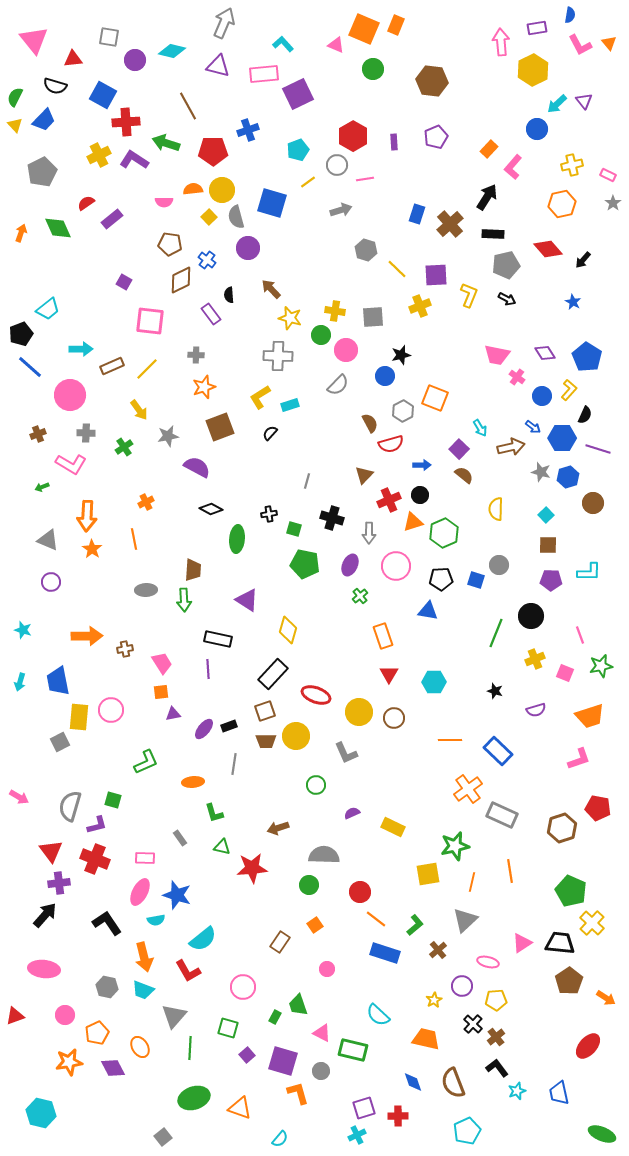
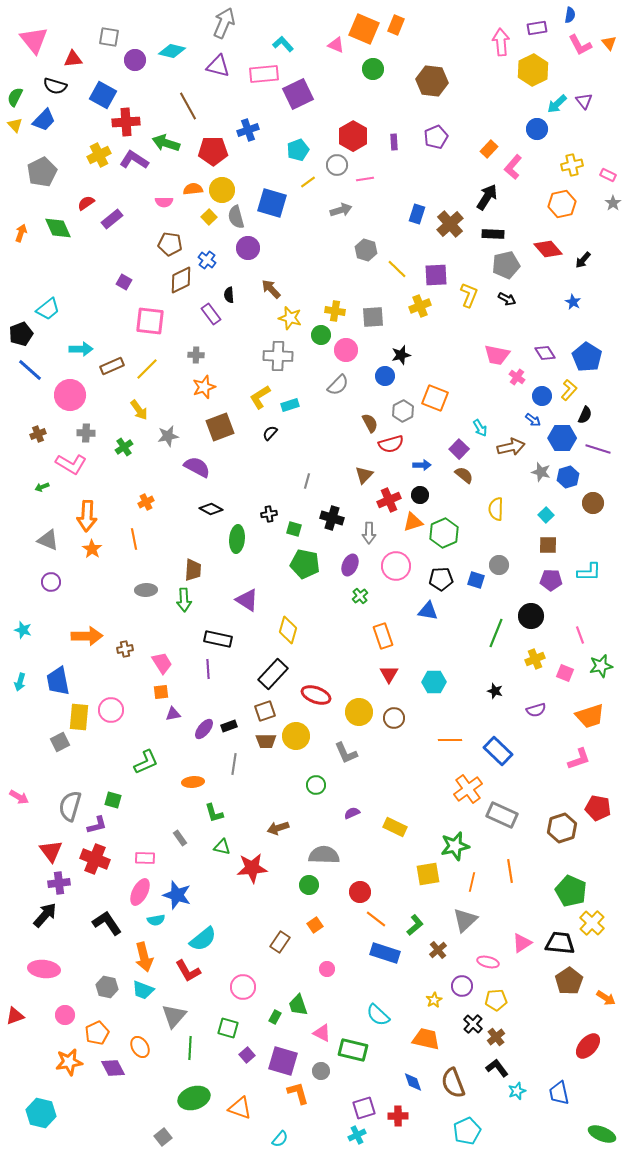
blue line at (30, 367): moved 3 px down
blue arrow at (533, 427): moved 7 px up
yellow rectangle at (393, 827): moved 2 px right
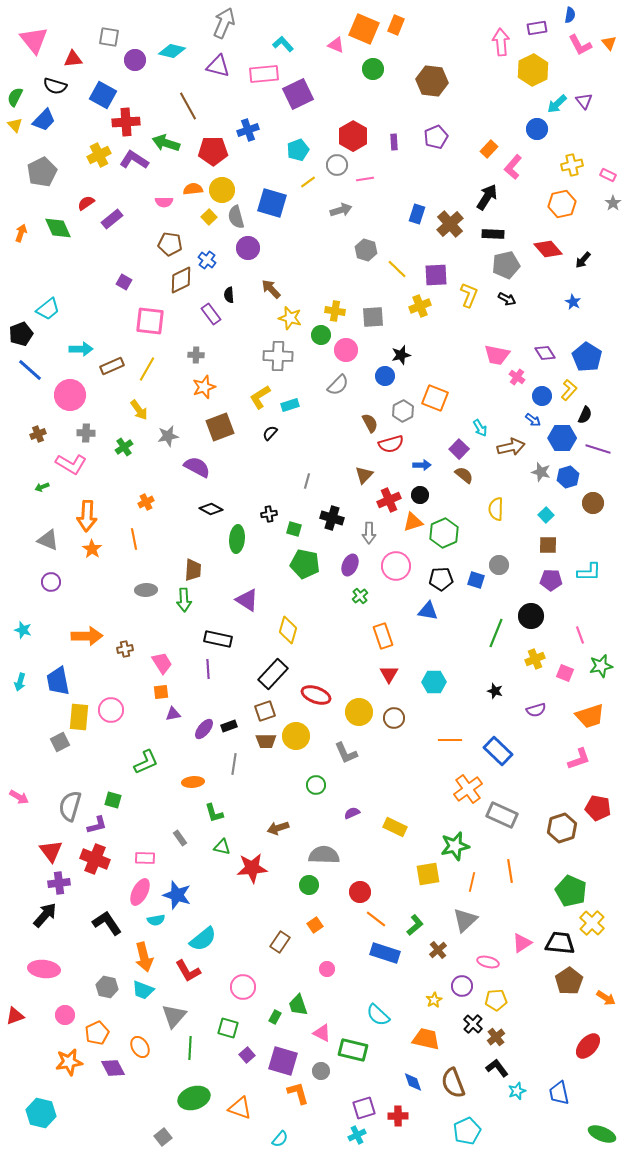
yellow line at (147, 369): rotated 15 degrees counterclockwise
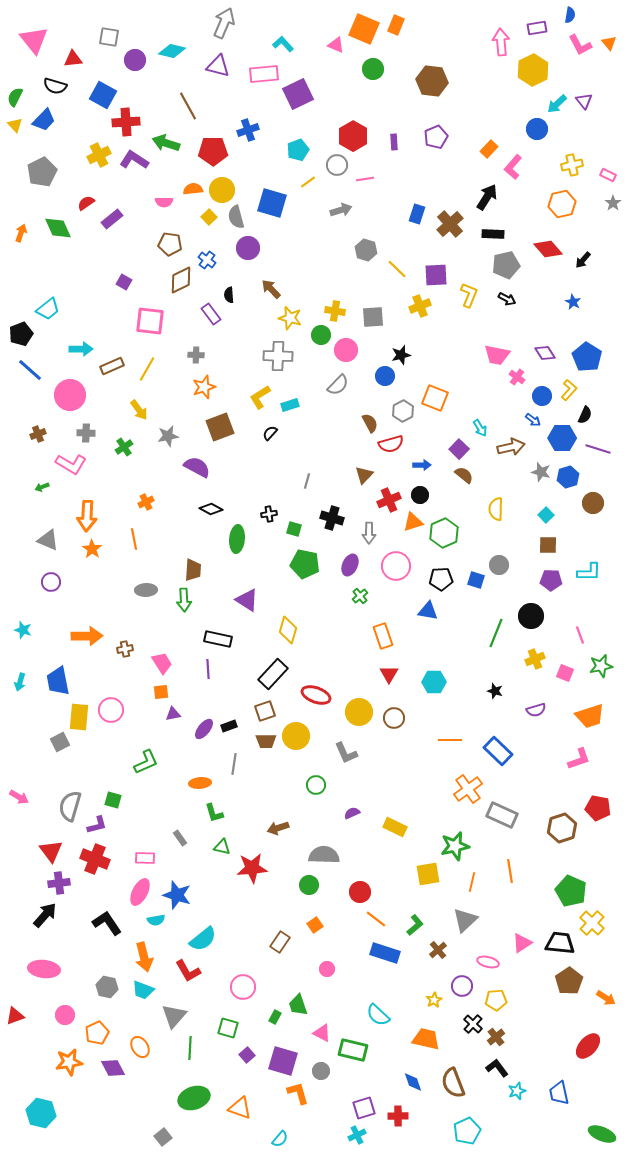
orange ellipse at (193, 782): moved 7 px right, 1 px down
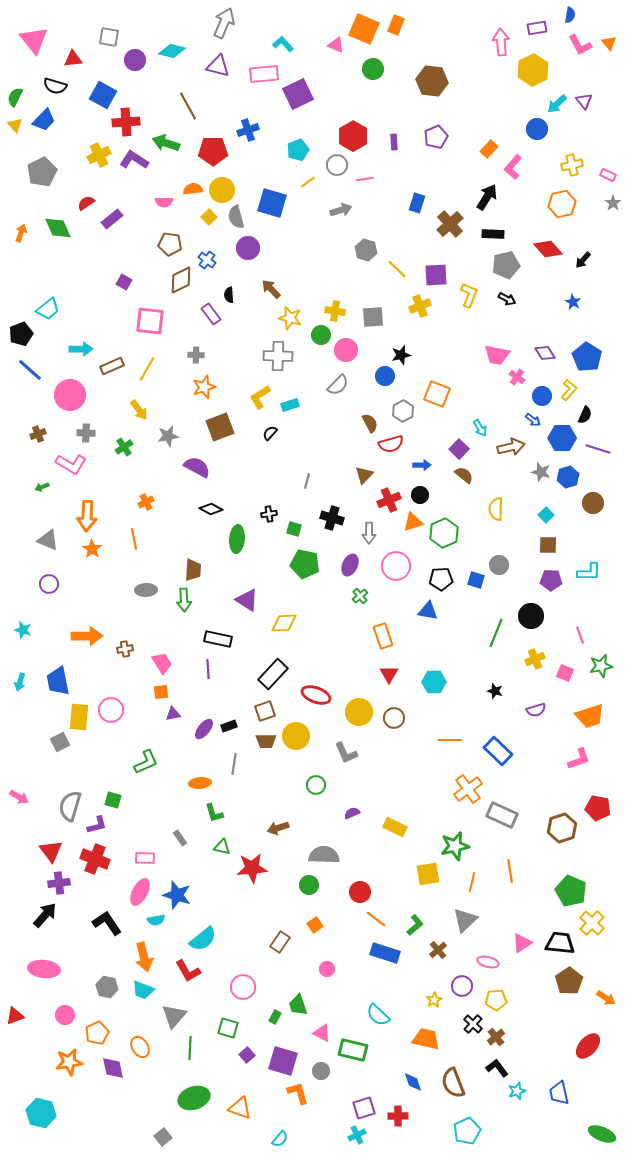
blue rectangle at (417, 214): moved 11 px up
orange square at (435, 398): moved 2 px right, 4 px up
purple circle at (51, 582): moved 2 px left, 2 px down
yellow diamond at (288, 630): moved 4 px left, 7 px up; rotated 72 degrees clockwise
purple diamond at (113, 1068): rotated 15 degrees clockwise
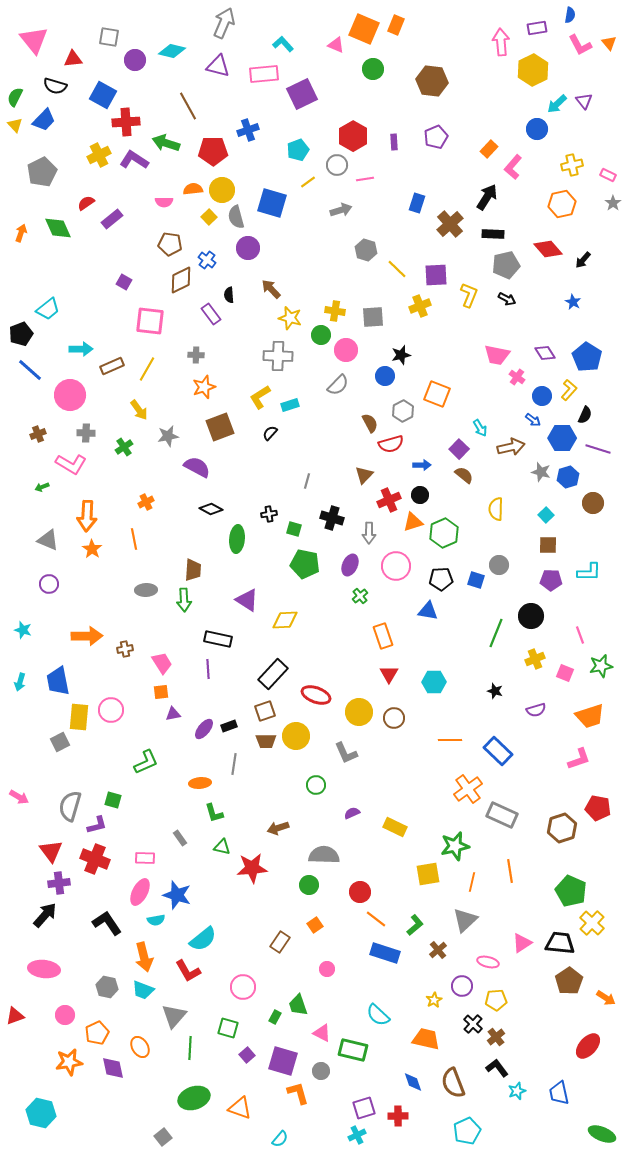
purple square at (298, 94): moved 4 px right
yellow diamond at (284, 623): moved 1 px right, 3 px up
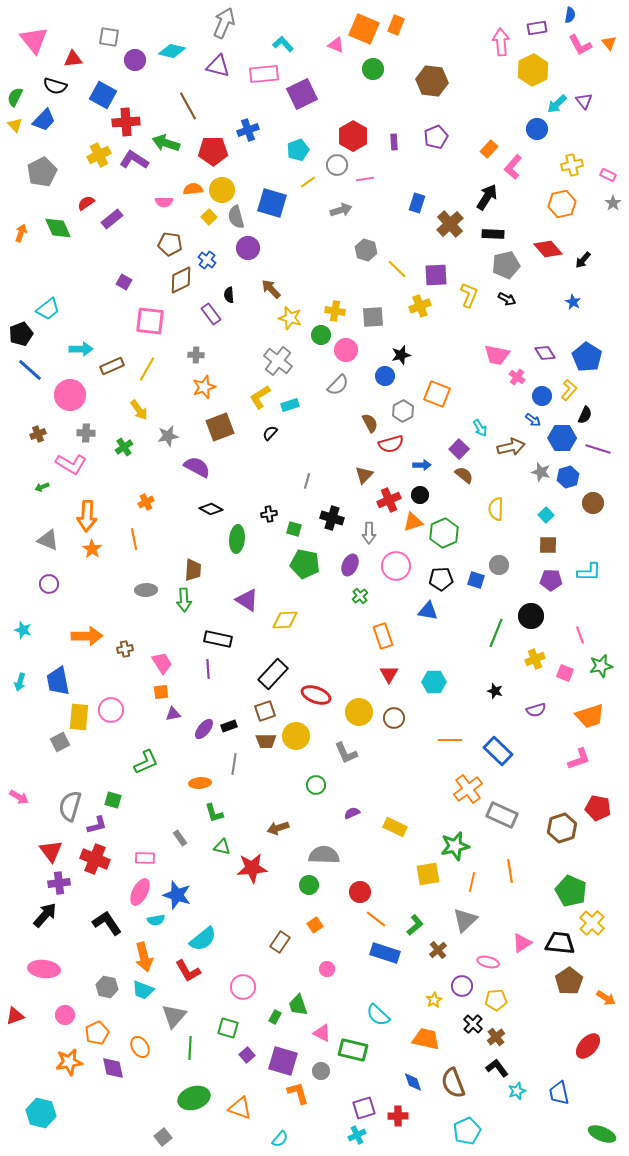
gray cross at (278, 356): moved 5 px down; rotated 36 degrees clockwise
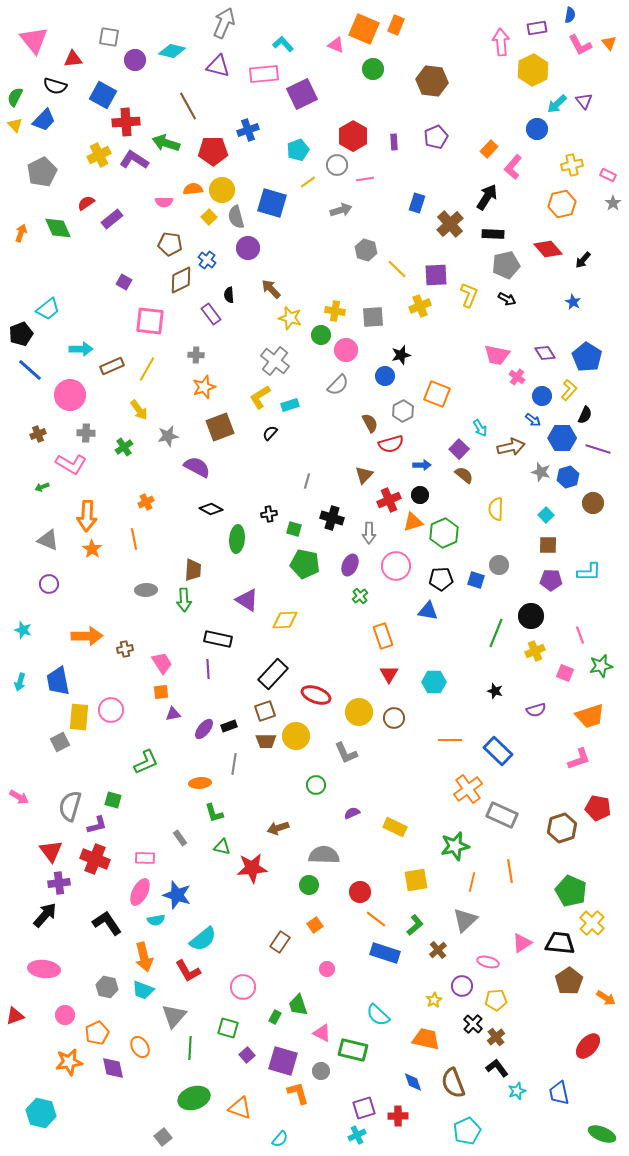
gray cross at (278, 361): moved 3 px left
yellow cross at (535, 659): moved 8 px up
yellow square at (428, 874): moved 12 px left, 6 px down
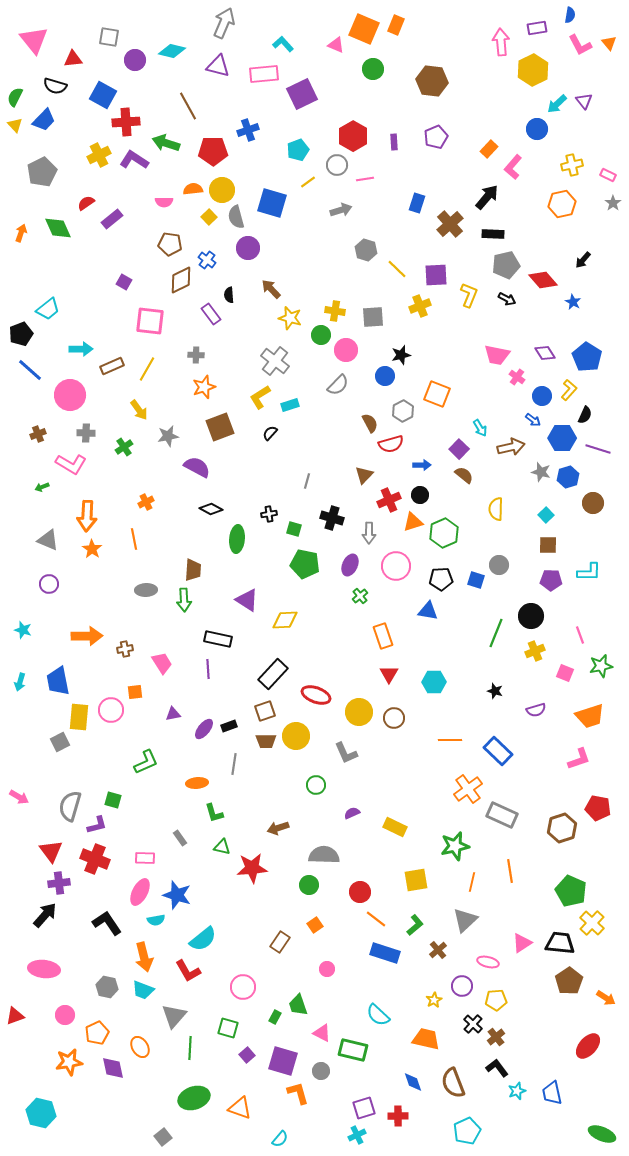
black arrow at (487, 197): rotated 8 degrees clockwise
red diamond at (548, 249): moved 5 px left, 31 px down
orange square at (161, 692): moved 26 px left
orange ellipse at (200, 783): moved 3 px left
blue trapezoid at (559, 1093): moved 7 px left
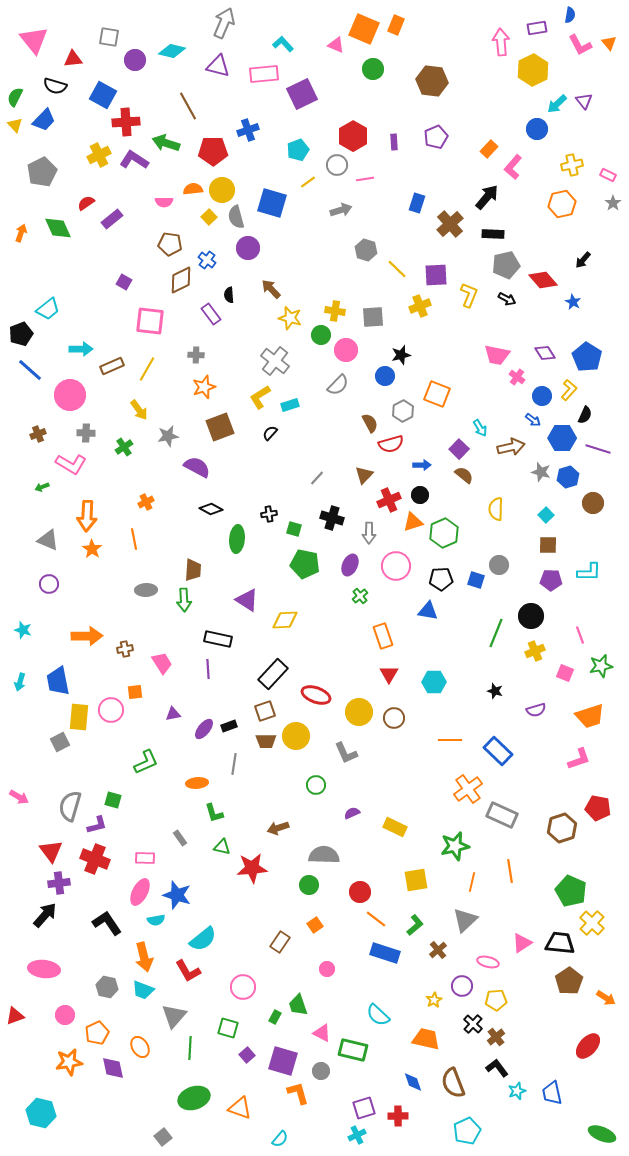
gray line at (307, 481): moved 10 px right, 3 px up; rotated 28 degrees clockwise
